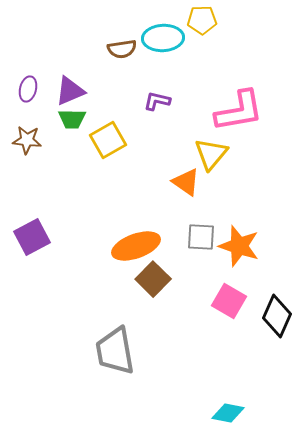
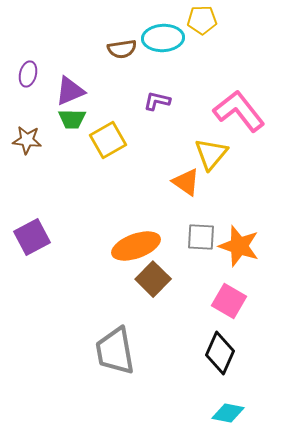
purple ellipse: moved 15 px up
pink L-shape: rotated 118 degrees counterclockwise
black diamond: moved 57 px left, 37 px down
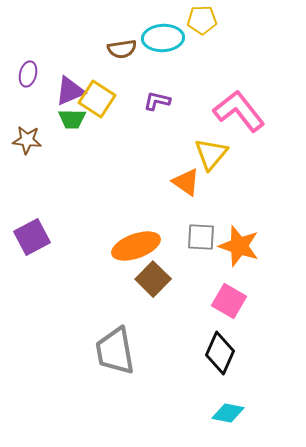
yellow square: moved 11 px left, 41 px up; rotated 27 degrees counterclockwise
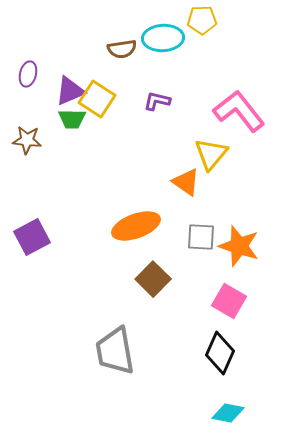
orange ellipse: moved 20 px up
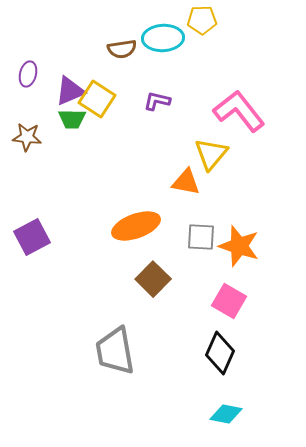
brown star: moved 3 px up
orange triangle: rotated 24 degrees counterclockwise
cyan diamond: moved 2 px left, 1 px down
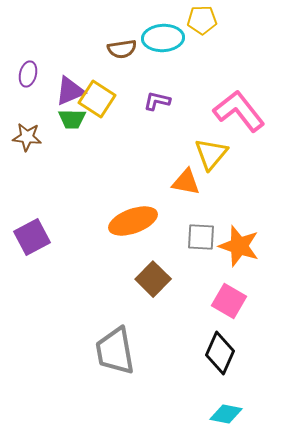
orange ellipse: moved 3 px left, 5 px up
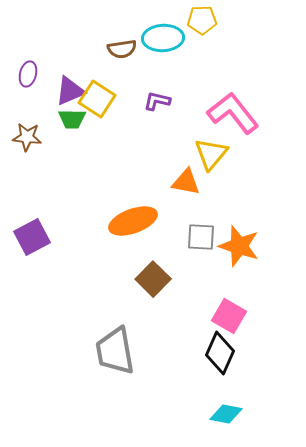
pink L-shape: moved 6 px left, 2 px down
pink square: moved 15 px down
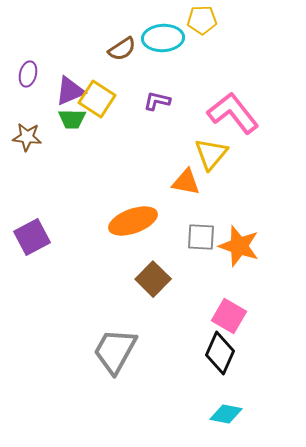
brown semicircle: rotated 24 degrees counterclockwise
gray trapezoid: rotated 39 degrees clockwise
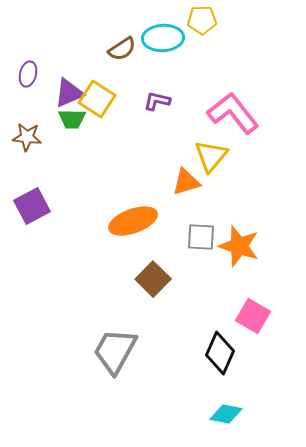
purple triangle: moved 1 px left, 2 px down
yellow triangle: moved 2 px down
orange triangle: rotated 28 degrees counterclockwise
purple square: moved 31 px up
pink square: moved 24 px right
